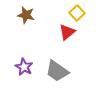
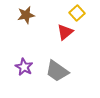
brown star: rotated 24 degrees counterclockwise
red triangle: moved 2 px left
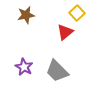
gray trapezoid: rotated 10 degrees clockwise
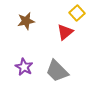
brown star: moved 6 px down
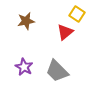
yellow square: moved 1 px down; rotated 14 degrees counterclockwise
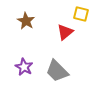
yellow square: moved 4 px right; rotated 21 degrees counterclockwise
brown star: rotated 30 degrees counterclockwise
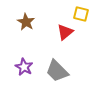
brown star: moved 1 px down
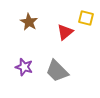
yellow square: moved 5 px right, 4 px down
brown star: moved 3 px right
purple star: rotated 12 degrees counterclockwise
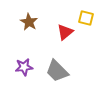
purple star: rotated 24 degrees counterclockwise
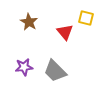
red triangle: rotated 30 degrees counterclockwise
gray trapezoid: moved 2 px left
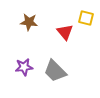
brown star: rotated 24 degrees counterclockwise
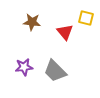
brown star: moved 3 px right
